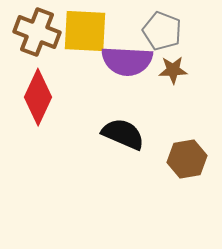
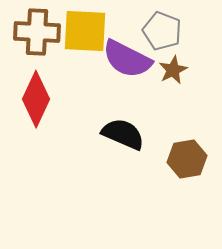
brown cross: rotated 18 degrees counterclockwise
purple semicircle: moved 2 px up; rotated 24 degrees clockwise
brown star: rotated 24 degrees counterclockwise
red diamond: moved 2 px left, 2 px down
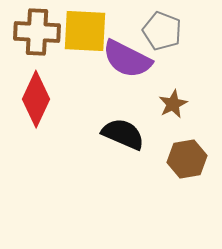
brown star: moved 34 px down
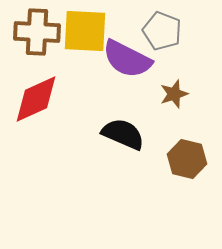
red diamond: rotated 40 degrees clockwise
brown star: moved 1 px right, 10 px up; rotated 8 degrees clockwise
brown hexagon: rotated 24 degrees clockwise
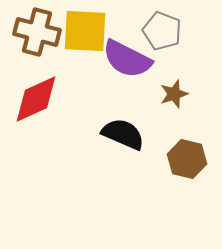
brown cross: rotated 12 degrees clockwise
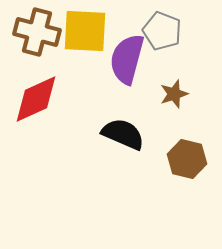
purple semicircle: rotated 78 degrees clockwise
